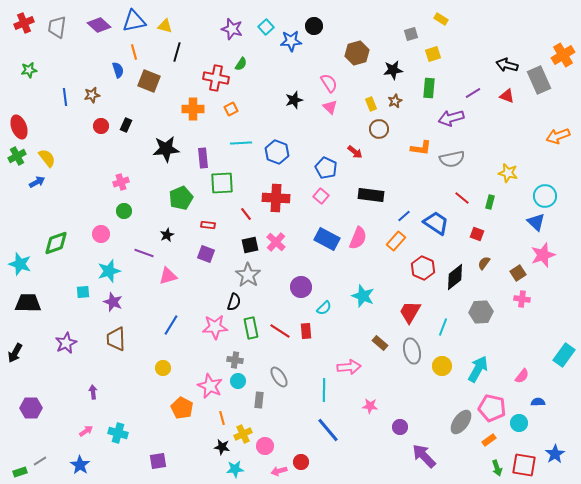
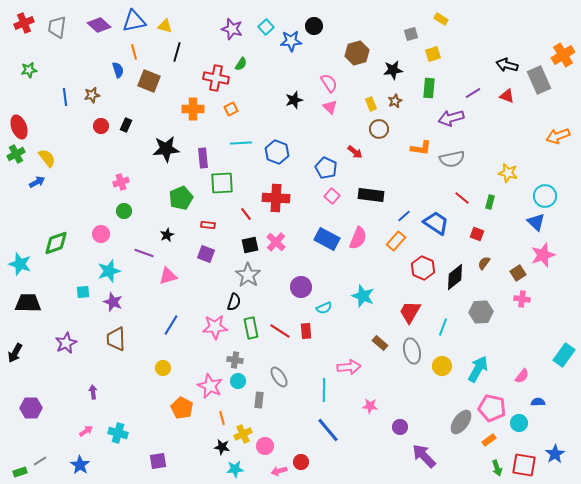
green cross at (17, 156): moved 1 px left, 2 px up
pink square at (321, 196): moved 11 px right
cyan semicircle at (324, 308): rotated 21 degrees clockwise
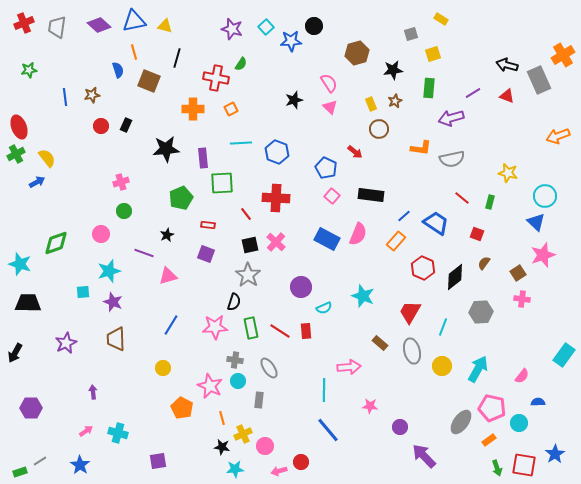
black line at (177, 52): moved 6 px down
pink semicircle at (358, 238): moved 4 px up
gray ellipse at (279, 377): moved 10 px left, 9 px up
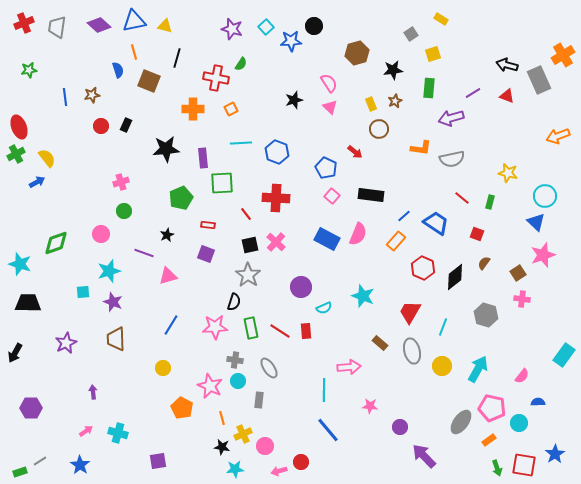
gray square at (411, 34): rotated 16 degrees counterclockwise
gray hexagon at (481, 312): moved 5 px right, 3 px down; rotated 20 degrees clockwise
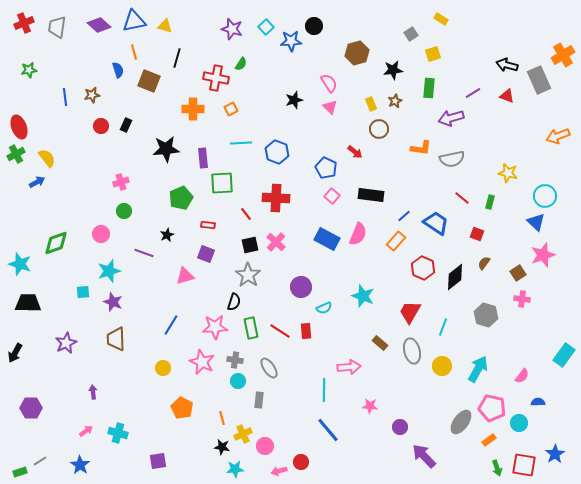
pink triangle at (168, 276): moved 17 px right
pink star at (210, 386): moved 8 px left, 24 px up
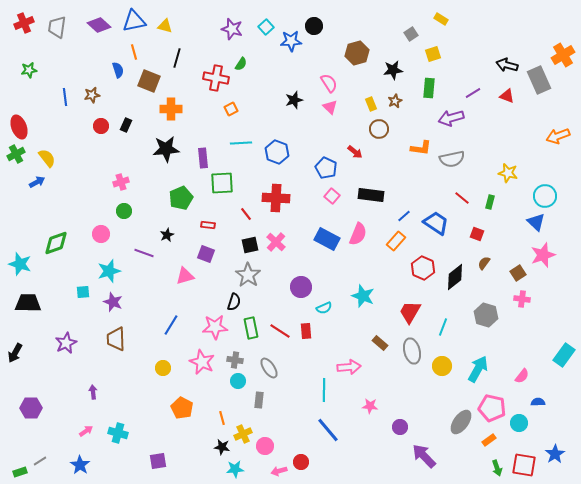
orange cross at (193, 109): moved 22 px left
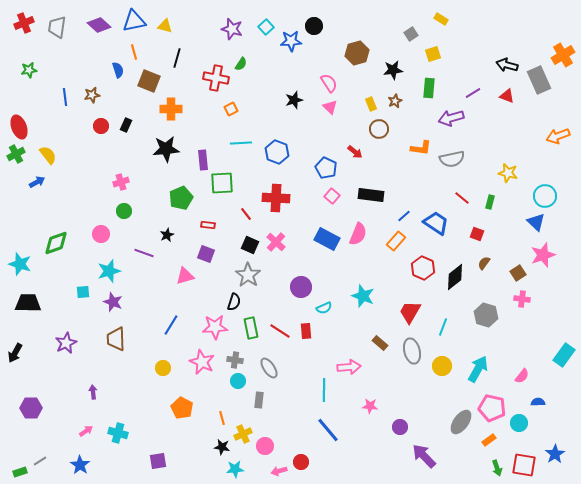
yellow semicircle at (47, 158): moved 1 px right, 3 px up
purple rectangle at (203, 158): moved 2 px down
black square at (250, 245): rotated 36 degrees clockwise
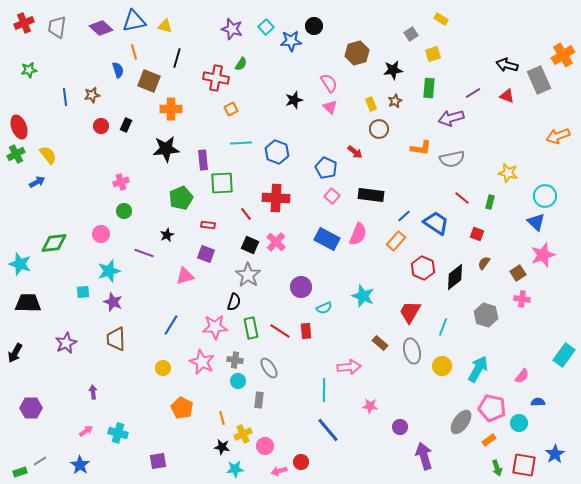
purple diamond at (99, 25): moved 2 px right, 3 px down
green diamond at (56, 243): moved 2 px left; rotated 12 degrees clockwise
purple arrow at (424, 456): rotated 28 degrees clockwise
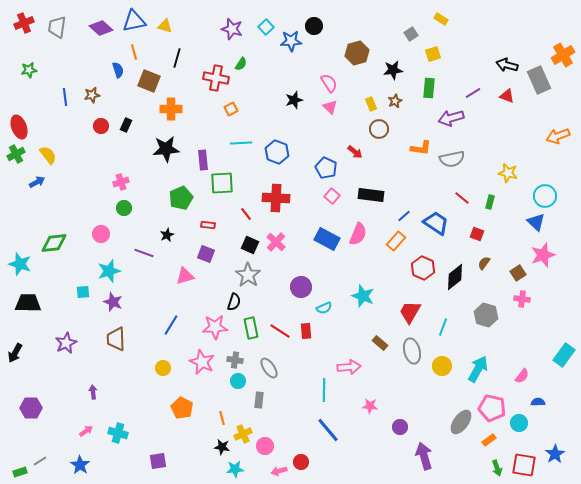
green circle at (124, 211): moved 3 px up
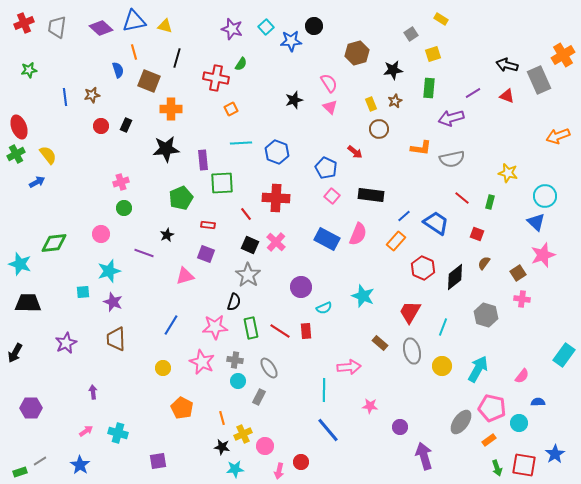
gray rectangle at (259, 400): moved 3 px up; rotated 21 degrees clockwise
pink arrow at (279, 471): rotated 63 degrees counterclockwise
